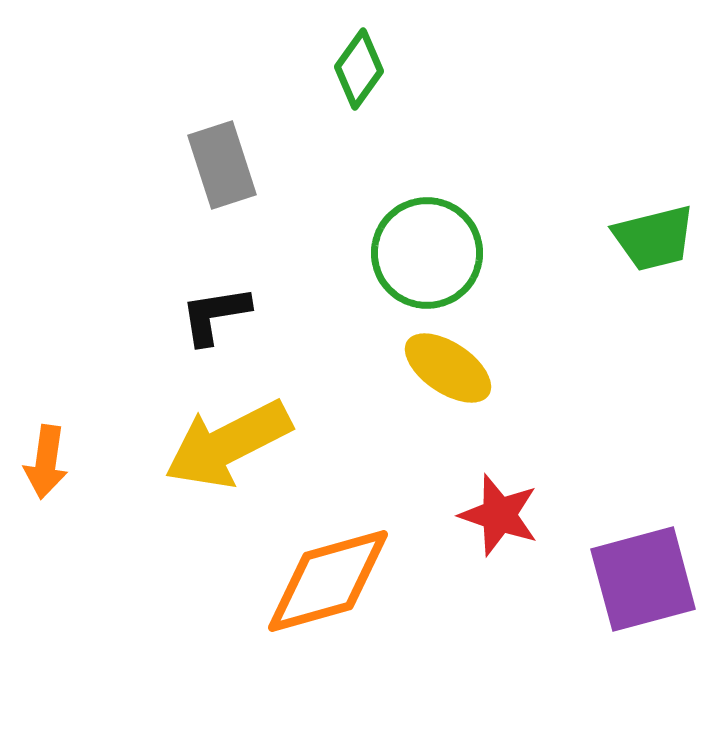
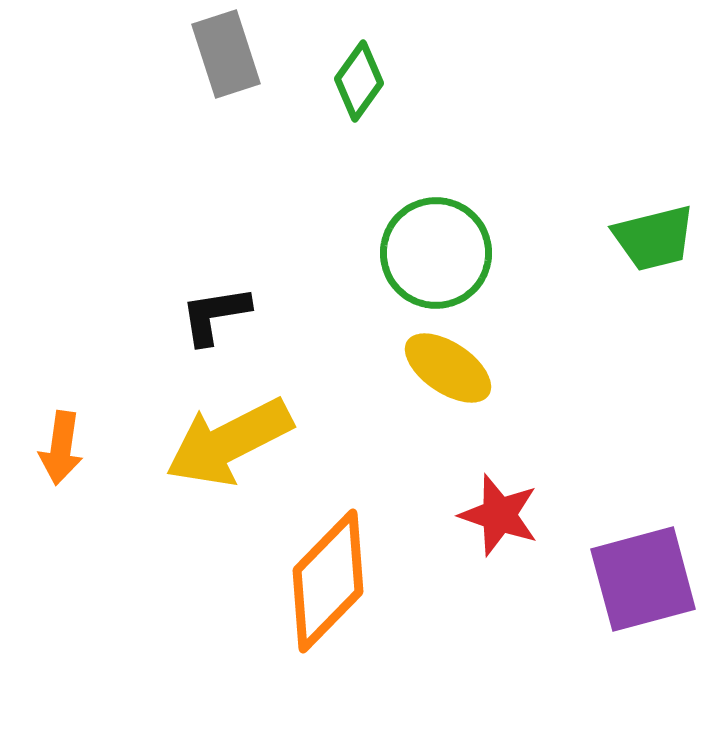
green diamond: moved 12 px down
gray rectangle: moved 4 px right, 111 px up
green circle: moved 9 px right
yellow arrow: moved 1 px right, 2 px up
orange arrow: moved 15 px right, 14 px up
orange diamond: rotated 30 degrees counterclockwise
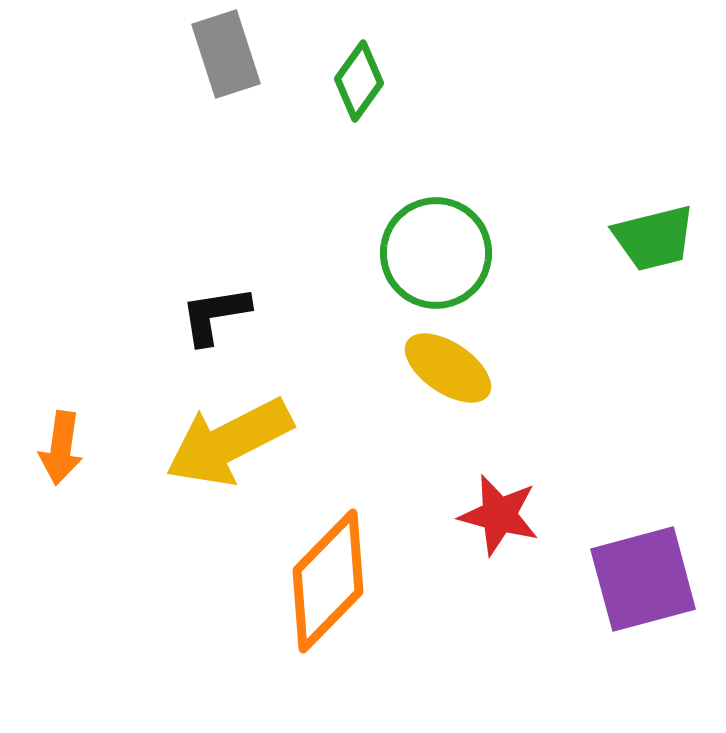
red star: rotated 4 degrees counterclockwise
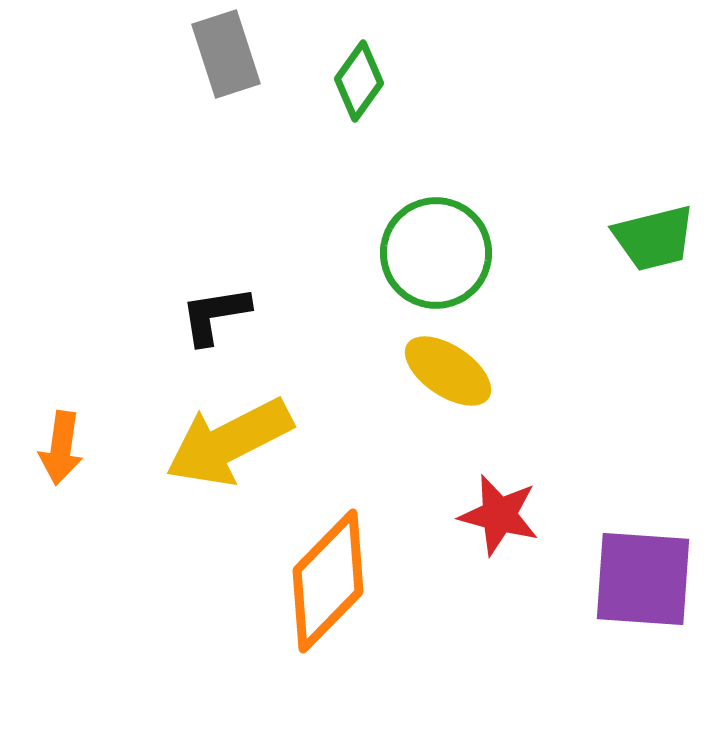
yellow ellipse: moved 3 px down
purple square: rotated 19 degrees clockwise
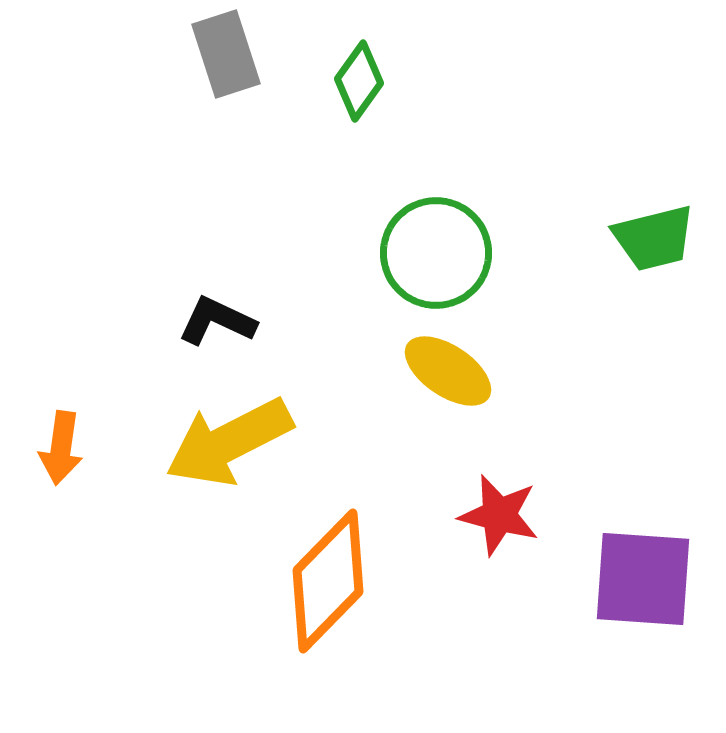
black L-shape: moved 2 px right, 6 px down; rotated 34 degrees clockwise
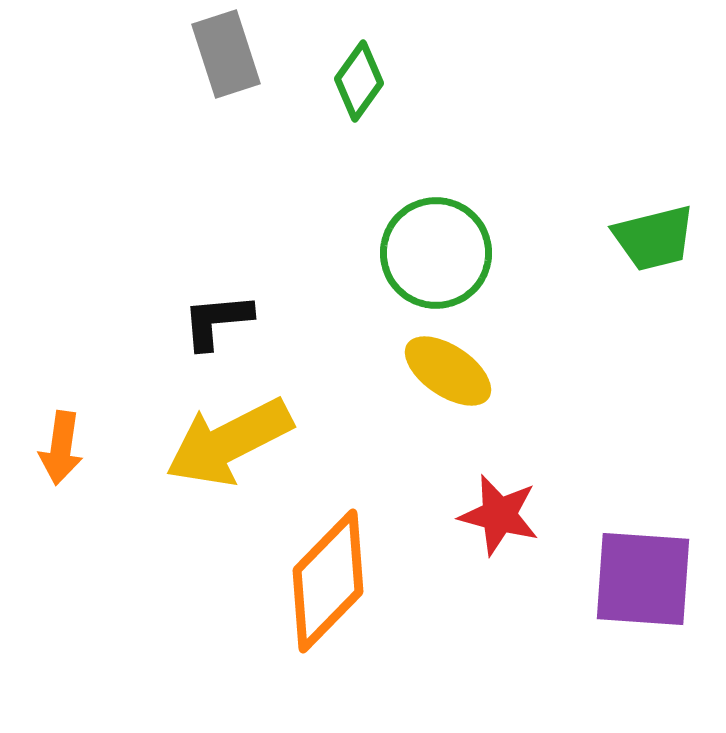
black L-shape: rotated 30 degrees counterclockwise
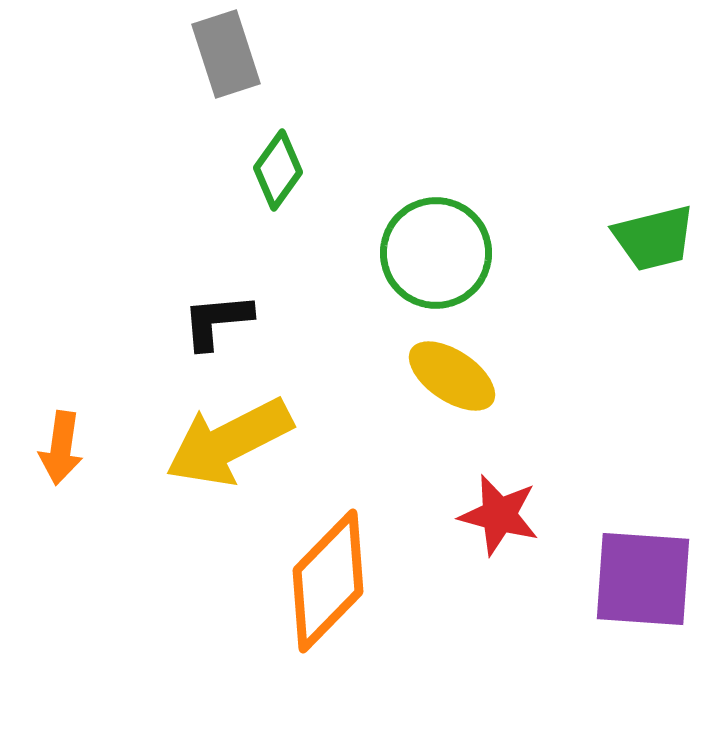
green diamond: moved 81 px left, 89 px down
yellow ellipse: moved 4 px right, 5 px down
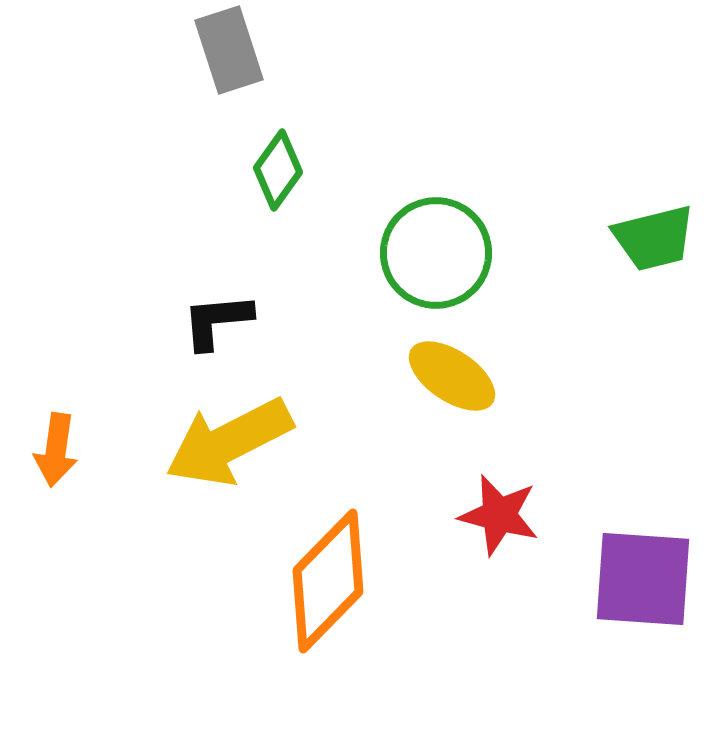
gray rectangle: moved 3 px right, 4 px up
orange arrow: moved 5 px left, 2 px down
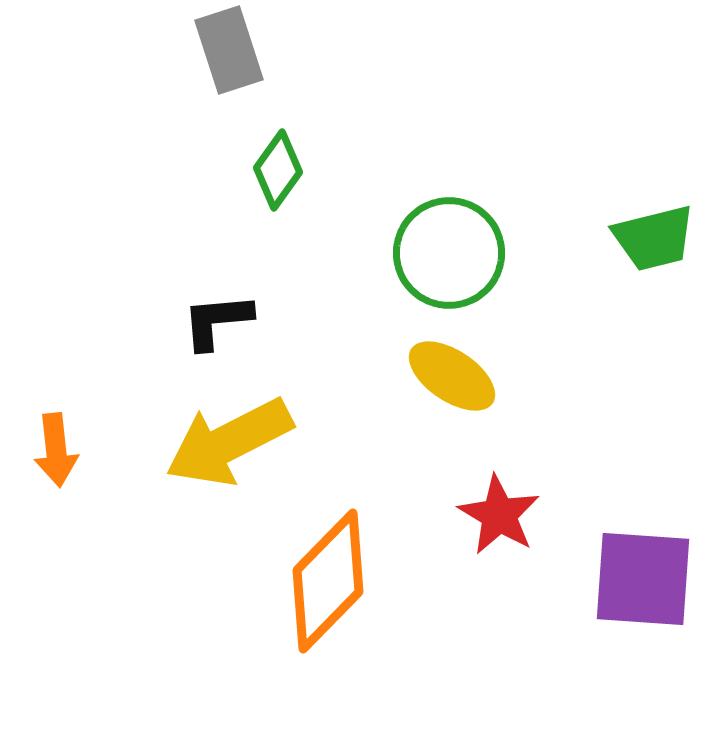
green circle: moved 13 px right
orange arrow: rotated 14 degrees counterclockwise
red star: rotated 16 degrees clockwise
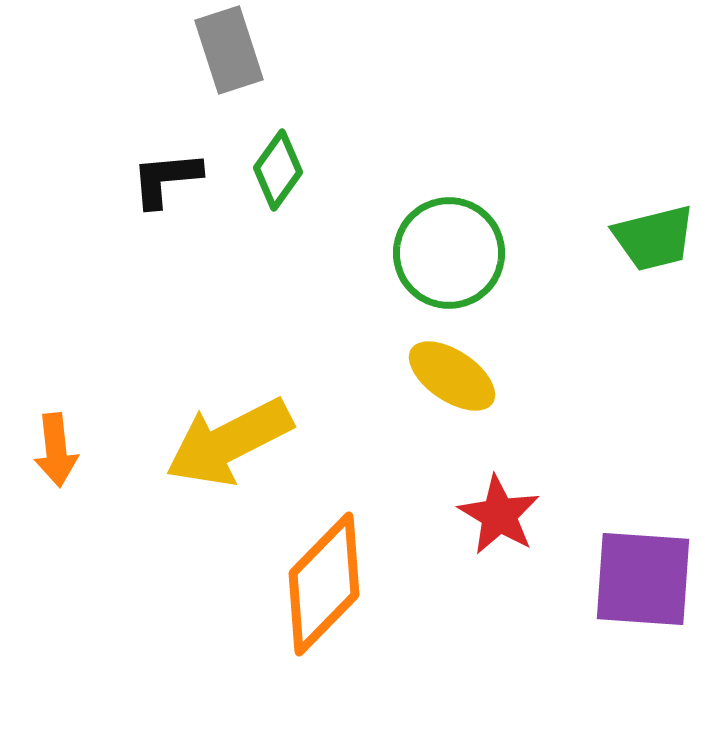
black L-shape: moved 51 px left, 142 px up
orange diamond: moved 4 px left, 3 px down
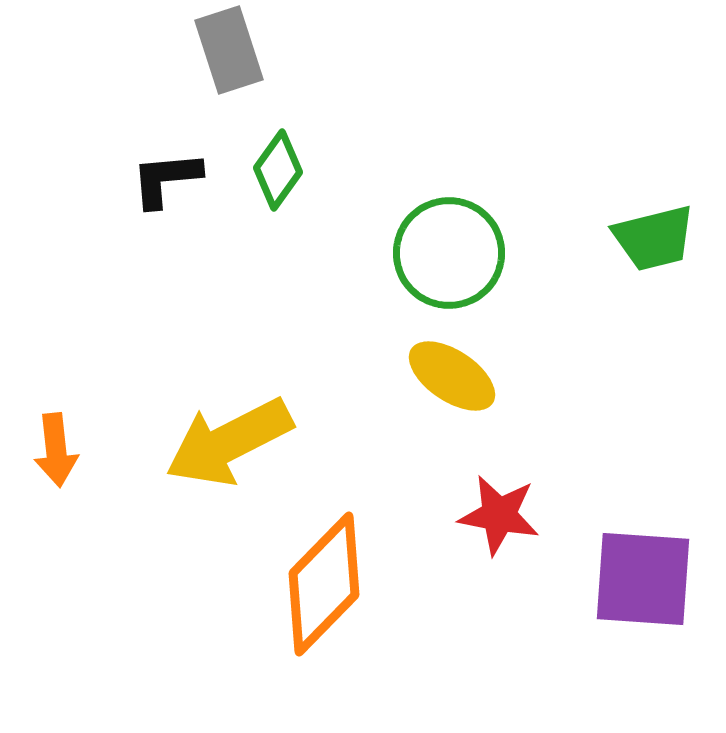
red star: rotated 20 degrees counterclockwise
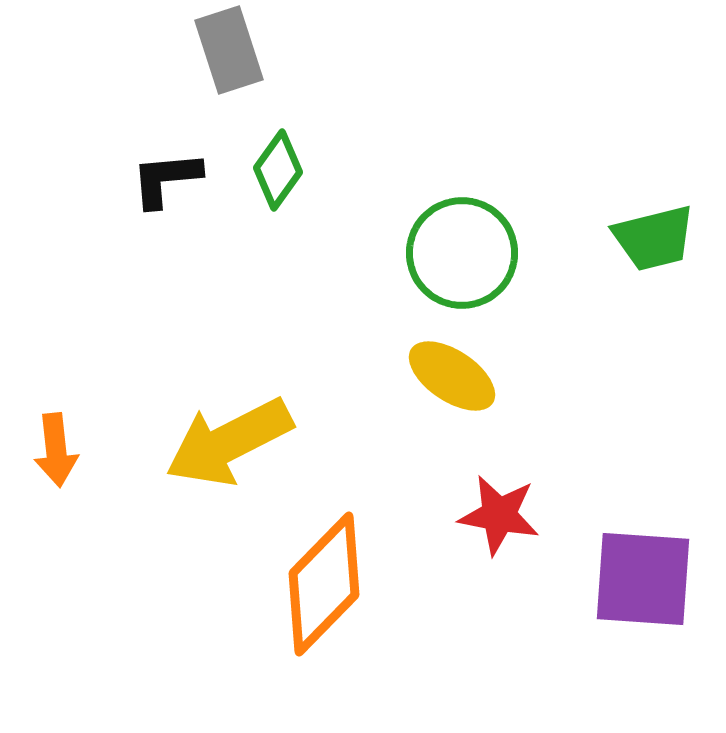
green circle: moved 13 px right
